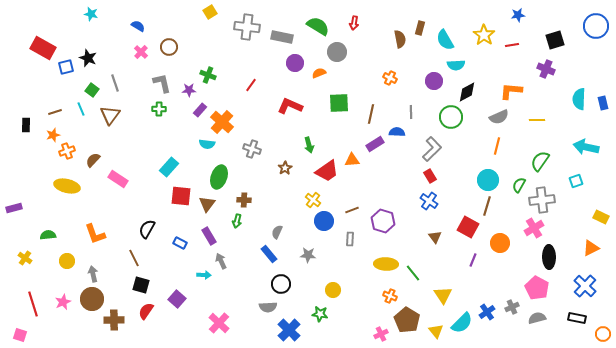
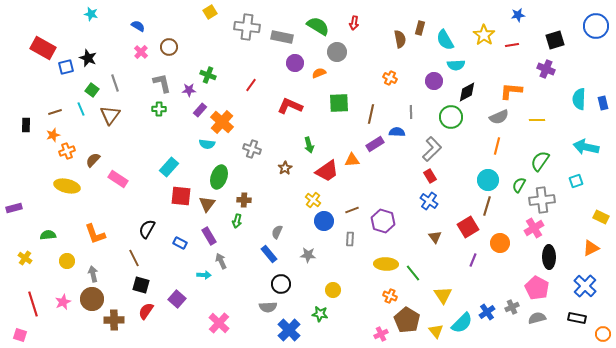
red square at (468, 227): rotated 30 degrees clockwise
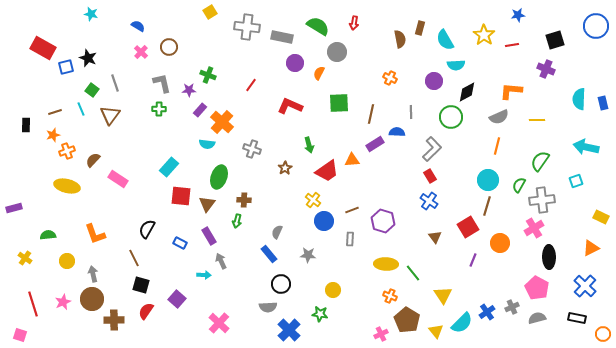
orange semicircle at (319, 73): rotated 40 degrees counterclockwise
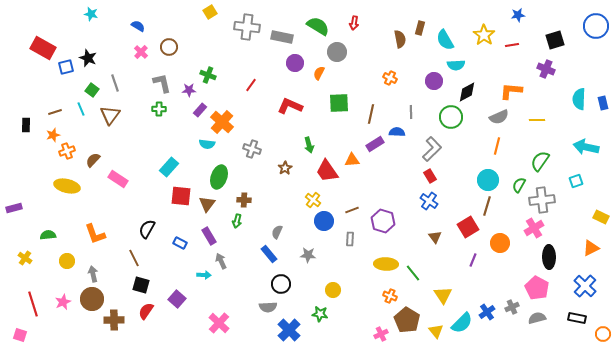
red trapezoid at (327, 171): rotated 90 degrees clockwise
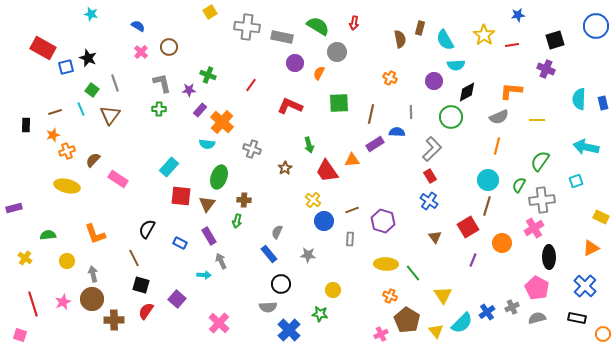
orange circle at (500, 243): moved 2 px right
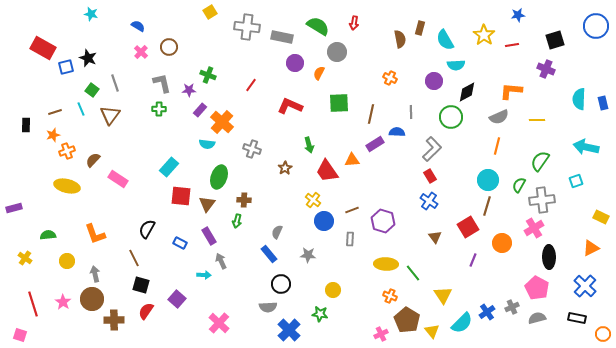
gray arrow at (93, 274): moved 2 px right
pink star at (63, 302): rotated 14 degrees counterclockwise
yellow triangle at (436, 331): moved 4 px left
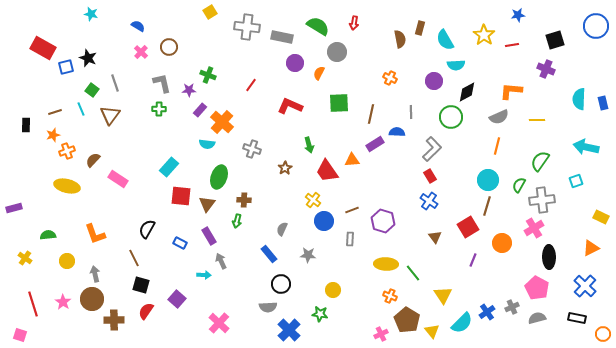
gray semicircle at (277, 232): moved 5 px right, 3 px up
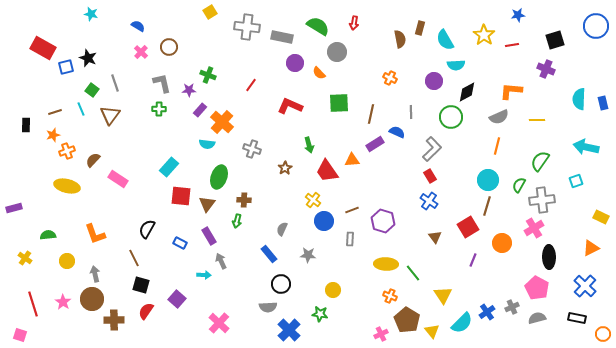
orange semicircle at (319, 73): rotated 72 degrees counterclockwise
blue semicircle at (397, 132): rotated 21 degrees clockwise
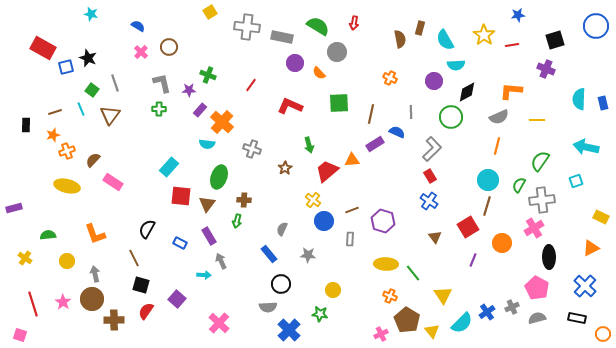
red trapezoid at (327, 171): rotated 85 degrees clockwise
pink rectangle at (118, 179): moved 5 px left, 3 px down
